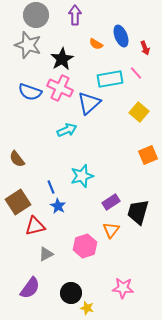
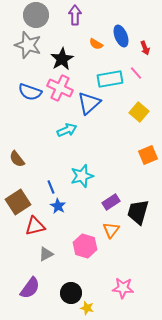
pink hexagon: rotated 25 degrees counterclockwise
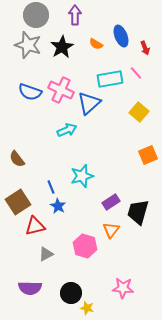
black star: moved 12 px up
pink cross: moved 1 px right, 2 px down
purple semicircle: rotated 55 degrees clockwise
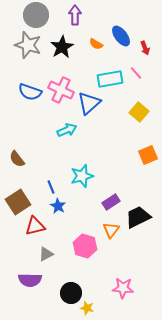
blue ellipse: rotated 15 degrees counterclockwise
black trapezoid: moved 5 px down; rotated 48 degrees clockwise
purple semicircle: moved 8 px up
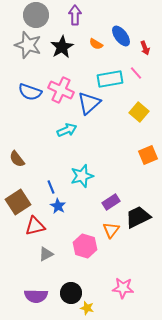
purple semicircle: moved 6 px right, 16 px down
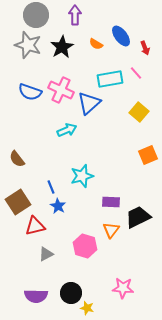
purple rectangle: rotated 36 degrees clockwise
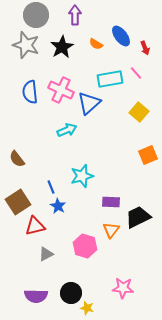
gray star: moved 2 px left
blue semicircle: rotated 65 degrees clockwise
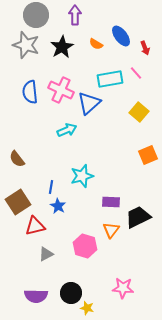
blue line: rotated 32 degrees clockwise
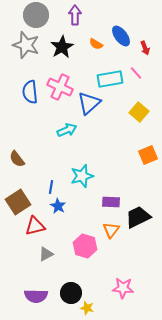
pink cross: moved 1 px left, 3 px up
